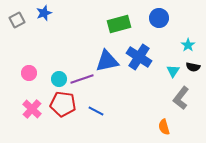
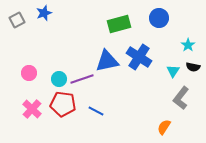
orange semicircle: rotated 49 degrees clockwise
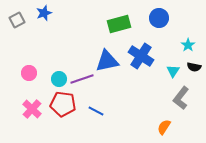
blue cross: moved 2 px right, 1 px up
black semicircle: moved 1 px right
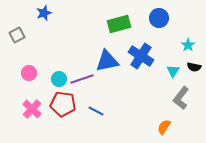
gray square: moved 15 px down
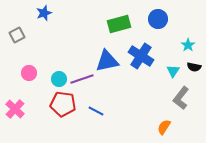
blue circle: moved 1 px left, 1 px down
pink cross: moved 17 px left
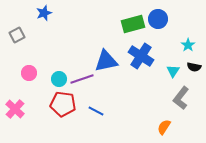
green rectangle: moved 14 px right
blue triangle: moved 1 px left
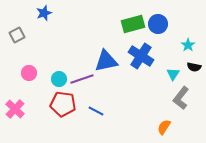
blue circle: moved 5 px down
cyan triangle: moved 3 px down
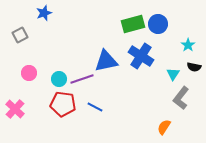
gray square: moved 3 px right
blue line: moved 1 px left, 4 px up
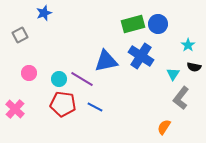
purple line: rotated 50 degrees clockwise
